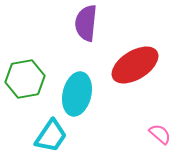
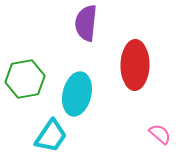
red ellipse: rotated 57 degrees counterclockwise
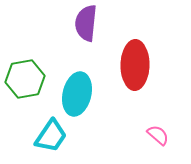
pink semicircle: moved 2 px left, 1 px down
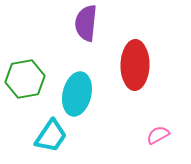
pink semicircle: rotated 70 degrees counterclockwise
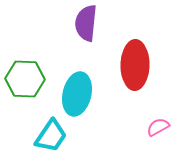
green hexagon: rotated 12 degrees clockwise
pink semicircle: moved 8 px up
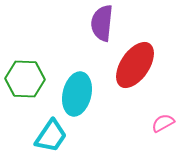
purple semicircle: moved 16 px right
red ellipse: rotated 33 degrees clockwise
pink semicircle: moved 5 px right, 4 px up
